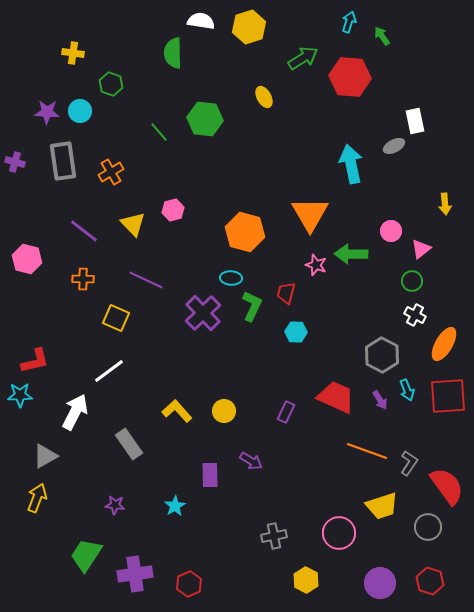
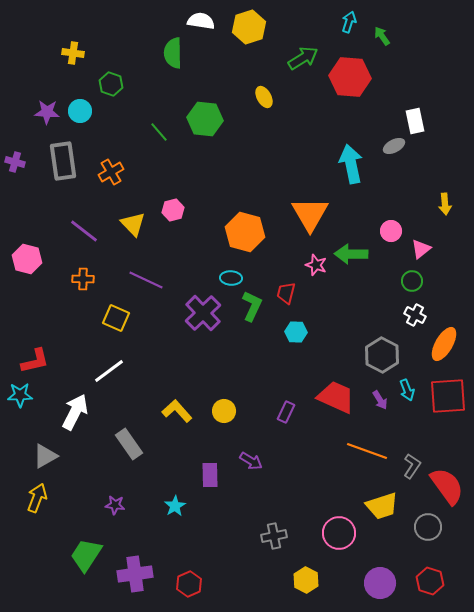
gray L-shape at (409, 463): moved 3 px right, 3 px down
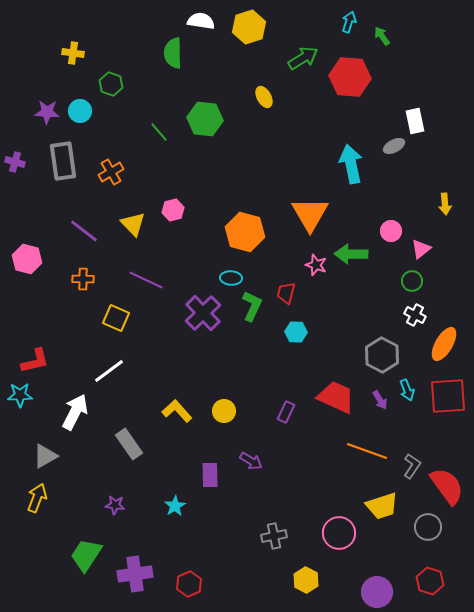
purple circle at (380, 583): moved 3 px left, 9 px down
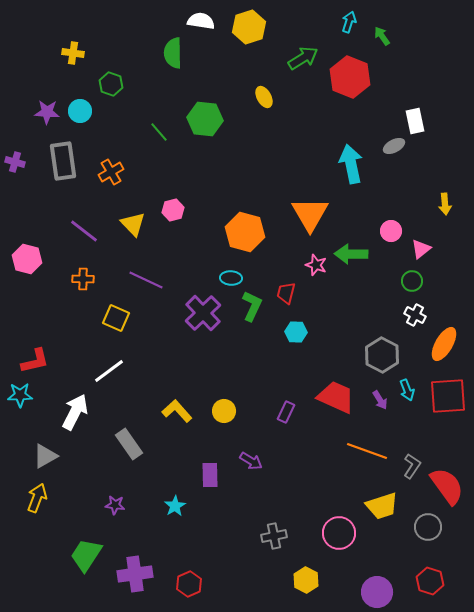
red hexagon at (350, 77): rotated 18 degrees clockwise
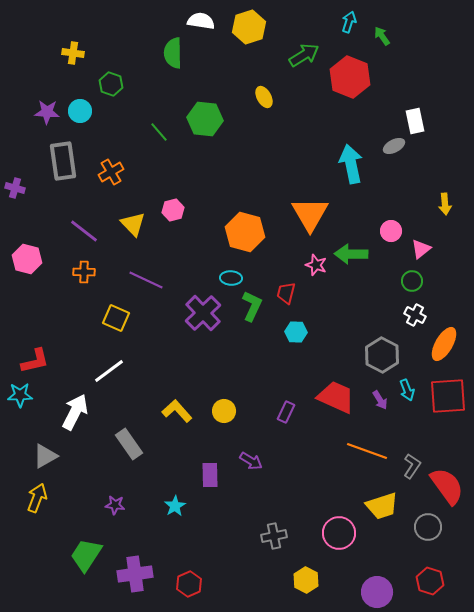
green arrow at (303, 58): moved 1 px right, 3 px up
purple cross at (15, 162): moved 26 px down
orange cross at (83, 279): moved 1 px right, 7 px up
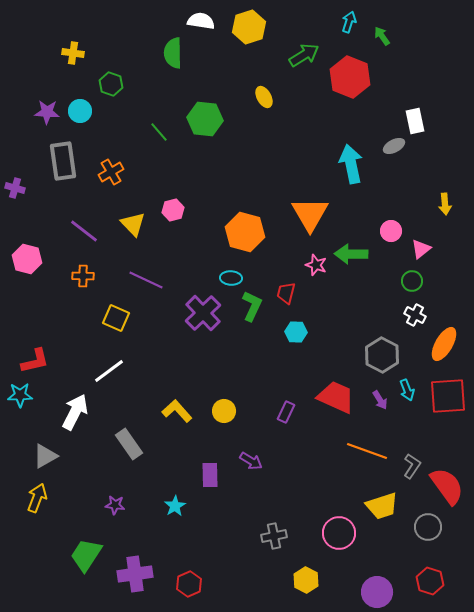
orange cross at (84, 272): moved 1 px left, 4 px down
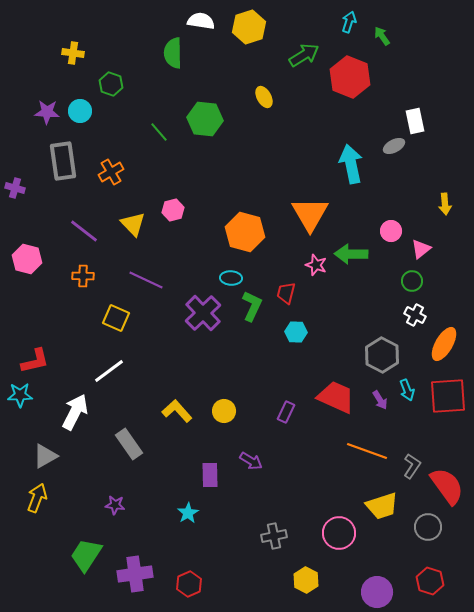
cyan star at (175, 506): moved 13 px right, 7 px down
